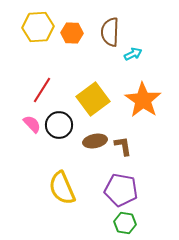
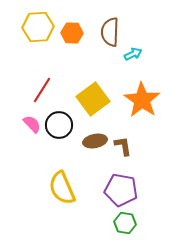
orange star: moved 1 px left
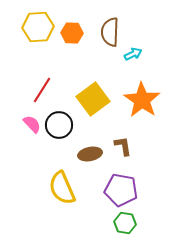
brown ellipse: moved 5 px left, 13 px down
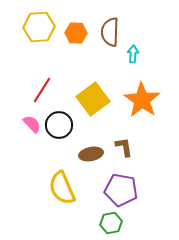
yellow hexagon: moved 1 px right
orange hexagon: moved 4 px right
cyan arrow: rotated 60 degrees counterclockwise
brown L-shape: moved 1 px right, 1 px down
brown ellipse: moved 1 px right
green hexagon: moved 14 px left; rotated 20 degrees counterclockwise
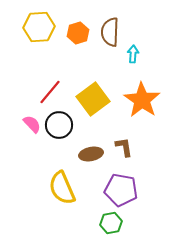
orange hexagon: moved 2 px right; rotated 20 degrees counterclockwise
red line: moved 8 px right, 2 px down; rotated 8 degrees clockwise
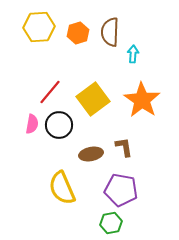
pink semicircle: rotated 54 degrees clockwise
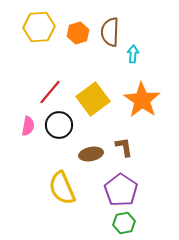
pink semicircle: moved 4 px left, 2 px down
purple pentagon: rotated 24 degrees clockwise
green hexagon: moved 13 px right
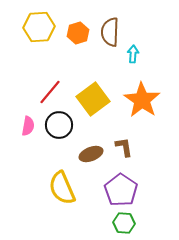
brown ellipse: rotated 10 degrees counterclockwise
green hexagon: rotated 15 degrees clockwise
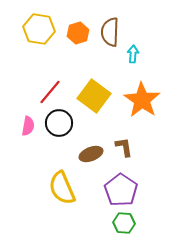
yellow hexagon: moved 2 px down; rotated 12 degrees clockwise
yellow square: moved 1 px right, 3 px up; rotated 16 degrees counterclockwise
black circle: moved 2 px up
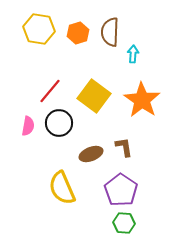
red line: moved 1 px up
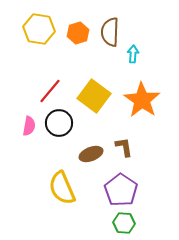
pink semicircle: moved 1 px right
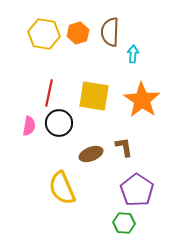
yellow hexagon: moved 5 px right, 5 px down
red line: moved 1 px left, 2 px down; rotated 28 degrees counterclockwise
yellow square: rotated 28 degrees counterclockwise
purple pentagon: moved 16 px right
